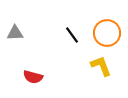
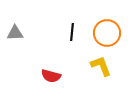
black line: moved 3 px up; rotated 42 degrees clockwise
red semicircle: moved 18 px right, 1 px up
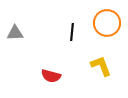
orange circle: moved 10 px up
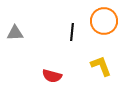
orange circle: moved 3 px left, 2 px up
red semicircle: moved 1 px right
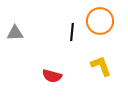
orange circle: moved 4 px left
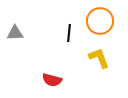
black line: moved 3 px left, 1 px down
yellow L-shape: moved 2 px left, 8 px up
red semicircle: moved 4 px down
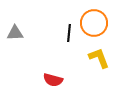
orange circle: moved 6 px left, 2 px down
red semicircle: moved 1 px right
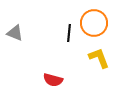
gray triangle: rotated 24 degrees clockwise
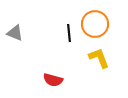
orange circle: moved 1 px right, 1 px down
black line: rotated 12 degrees counterclockwise
